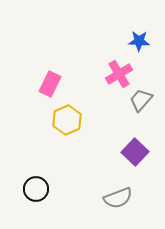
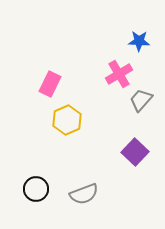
gray semicircle: moved 34 px left, 4 px up
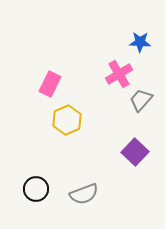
blue star: moved 1 px right, 1 px down
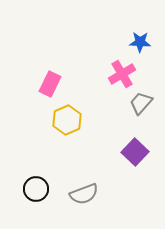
pink cross: moved 3 px right
gray trapezoid: moved 3 px down
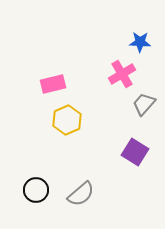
pink rectangle: moved 3 px right; rotated 50 degrees clockwise
gray trapezoid: moved 3 px right, 1 px down
purple square: rotated 12 degrees counterclockwise
black circle: moved 1 px down
gray semicircle: moved 3 px left; rotated 20 degrees counterclockwise
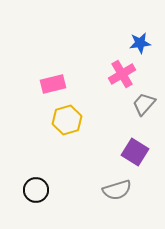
blue star: moved 1 px down; rotated 10 degrees counterclockwise
yellow hexagon: rotated 8 degrees clockwise
gray semicircle: moved 36 px right, 4 px up; rotated 24 degrees clockwise
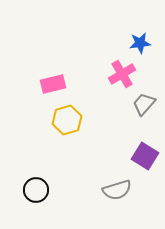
purple square: moved 10 px right, 4 px down
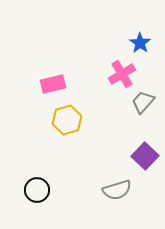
blue star: rotated 30 degrees counterclockwise
gray trapezoid: moved 1 px left, 2 px up
purple square: rotated 12 degrees clockwise
black circle: moved 1 px right
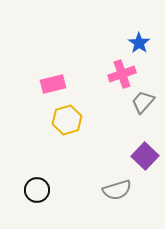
blue star: moved 1 px left
pink cross: rotated 12 degrees clockwise
